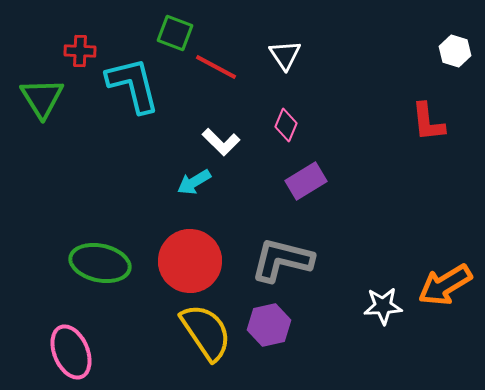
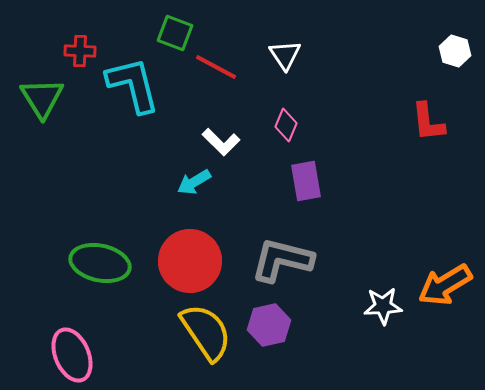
purple rectangle: rotated 69 degrees counterclockwise
pink ellipse: moved 1 px right, 3 px down
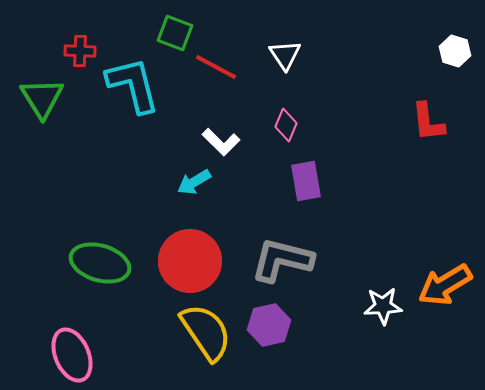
green ellipse: rotated 4 degrees clockwise
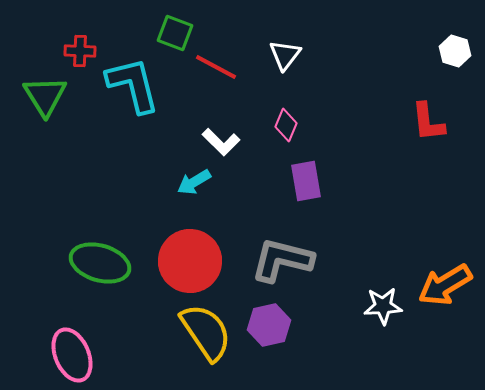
white triangle: rotated 12 degrees clockwise
green triangle: moved 3 px right, 2 px up
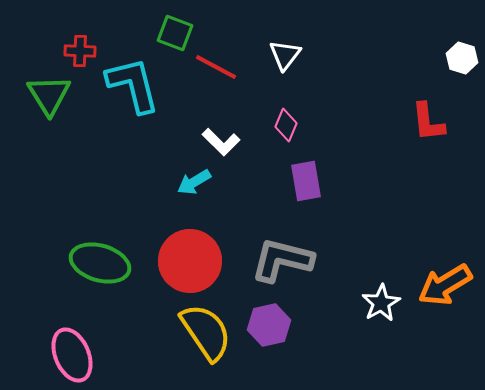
white hexagon: moved 7 px right, 7 px down
green triangle: moved 4 px right, 1 px up
white star: moved 2 px left, 3 px up; rotated 27 degrees counterclockwise
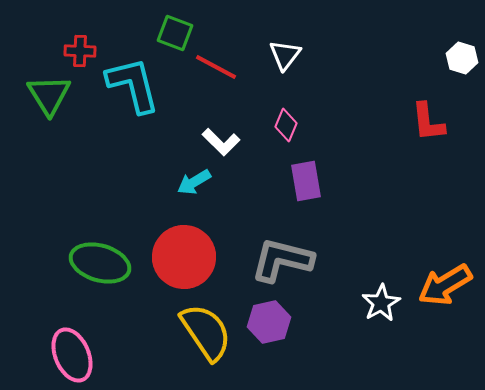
red circle: moved 6 px left, 4 px up
purple hexagon: moved 3 px up
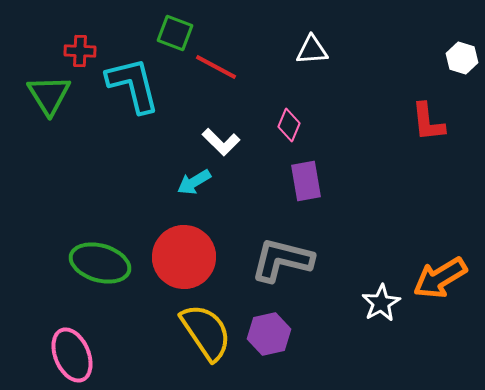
white triangle: moved 27 px right, 5 px up; rotated 48 degrees clockwise
pink diamond: moved 3 px right
orange arrow: moved 5 px left, 7 px up
purple hexagon: moved 12 px down
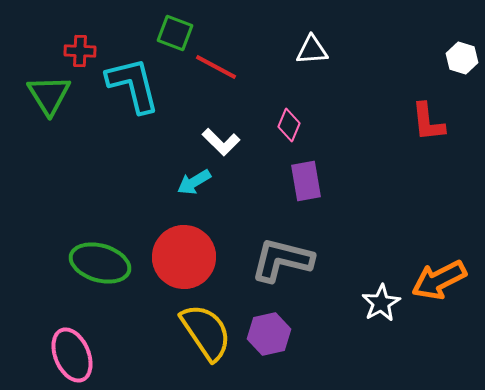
orange arrow: moved 1 px left, 2 px down; rotated 4 degrees clockwise
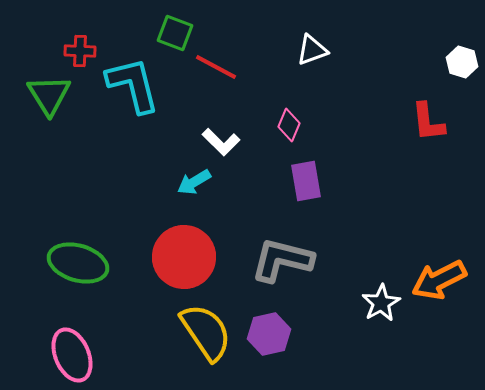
white triangle: rotated 16 degrees counterclockwise
white hexagon: moved 4 px down
green ellipse: moved 22 px left
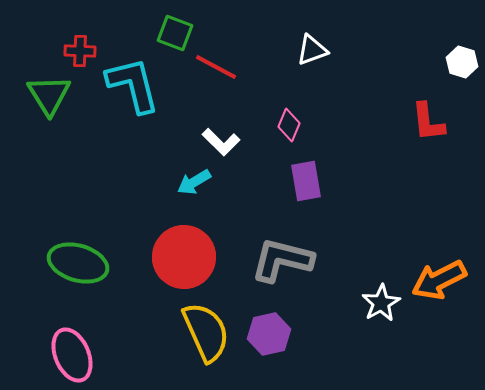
yellow semicircle: rotated 10 degrees clockwise
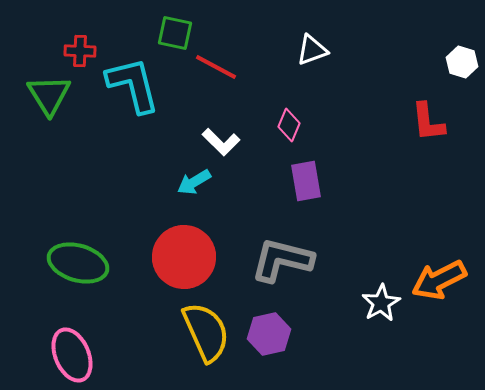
green square: rotated 9 degrees counterclockwise
